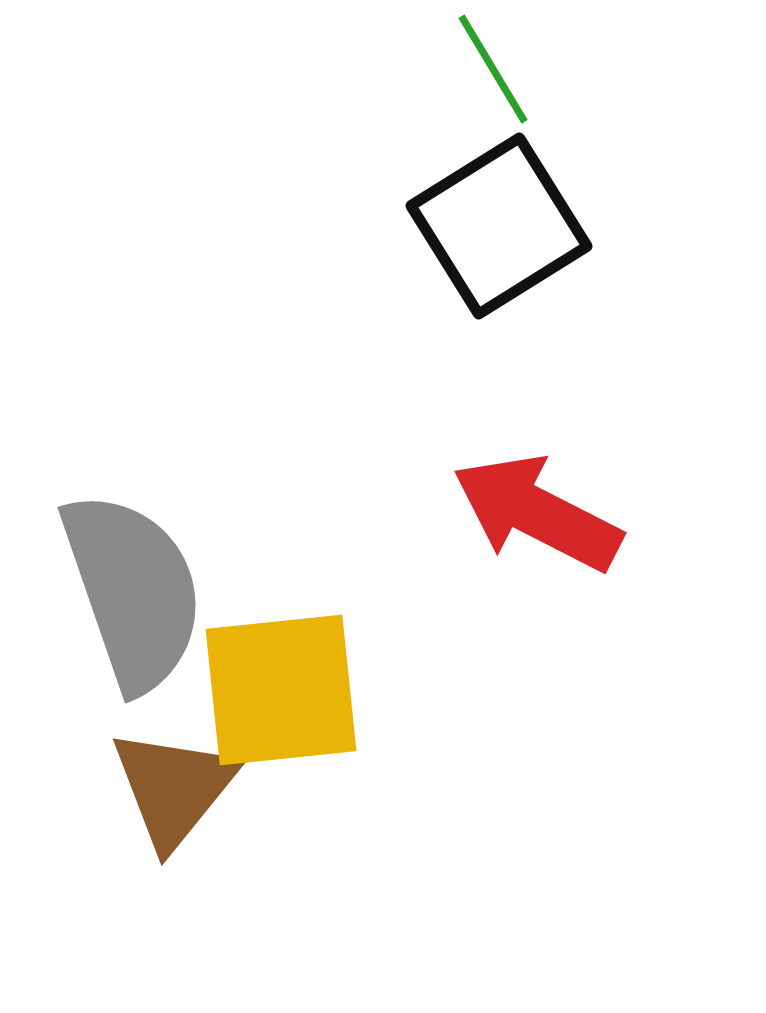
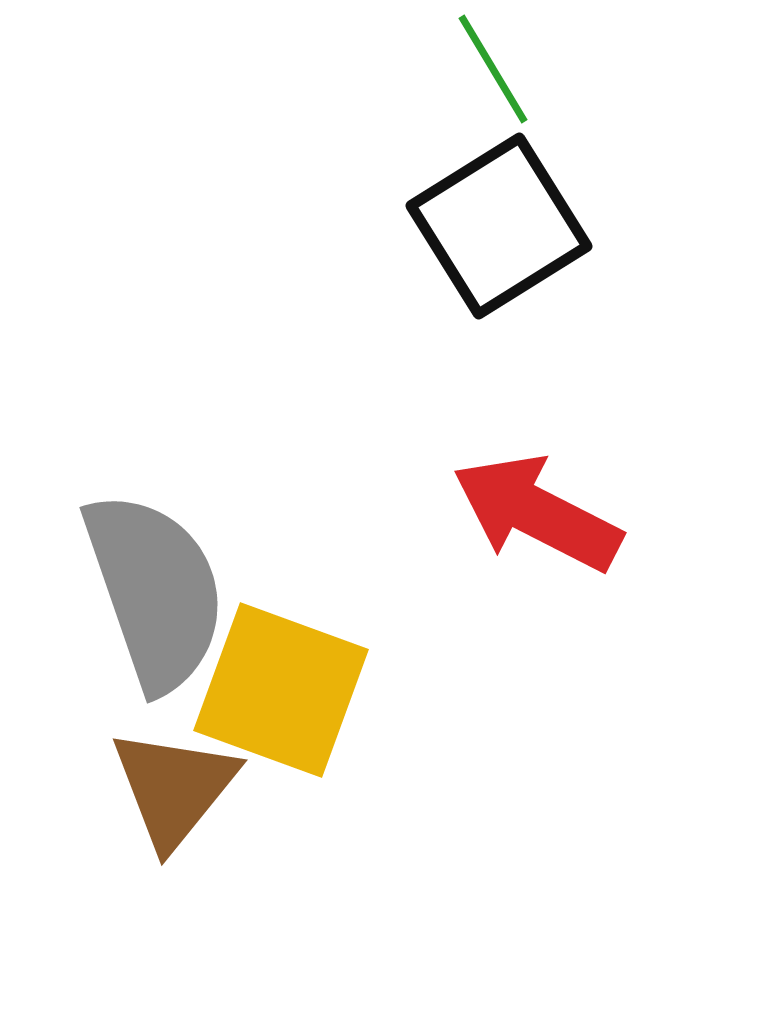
gray semicircle: moved 22 px right
yellow square: rotated 26 degrees clockwise
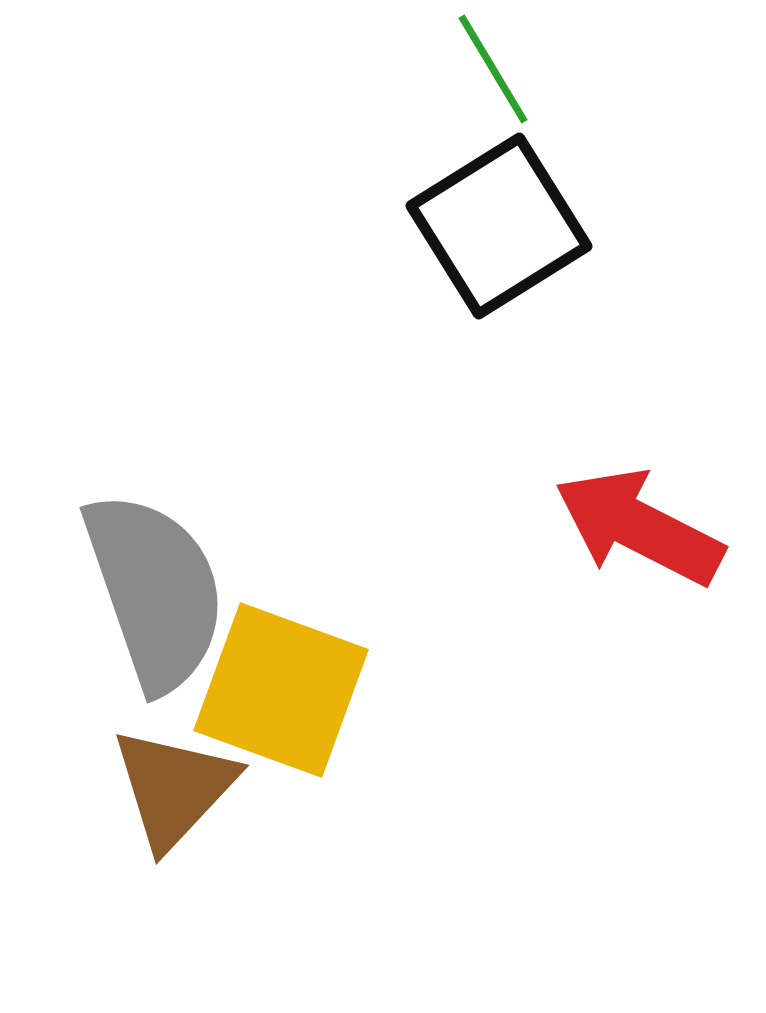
red arrow: moved 102 px right, 14 px down
brown triangle: rotated 4 degrees clockwise
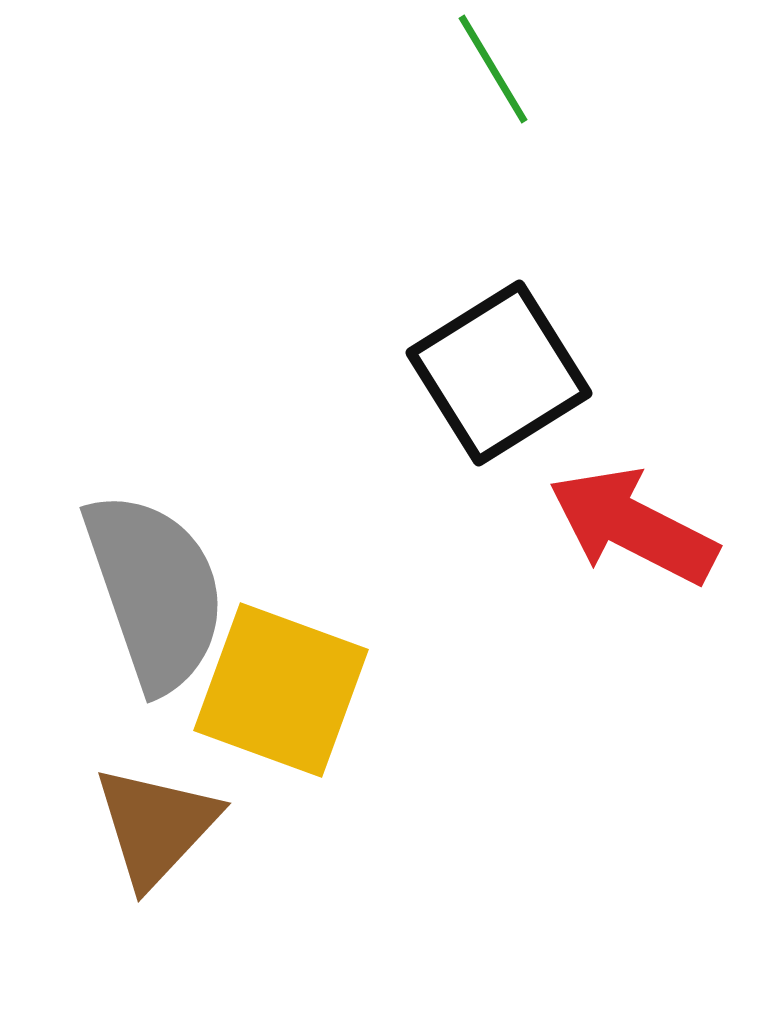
black square: moved 147 px down
red arrow: moved 6 px left, 1 px up
brown triangle: moved 18 px left, 38 px down
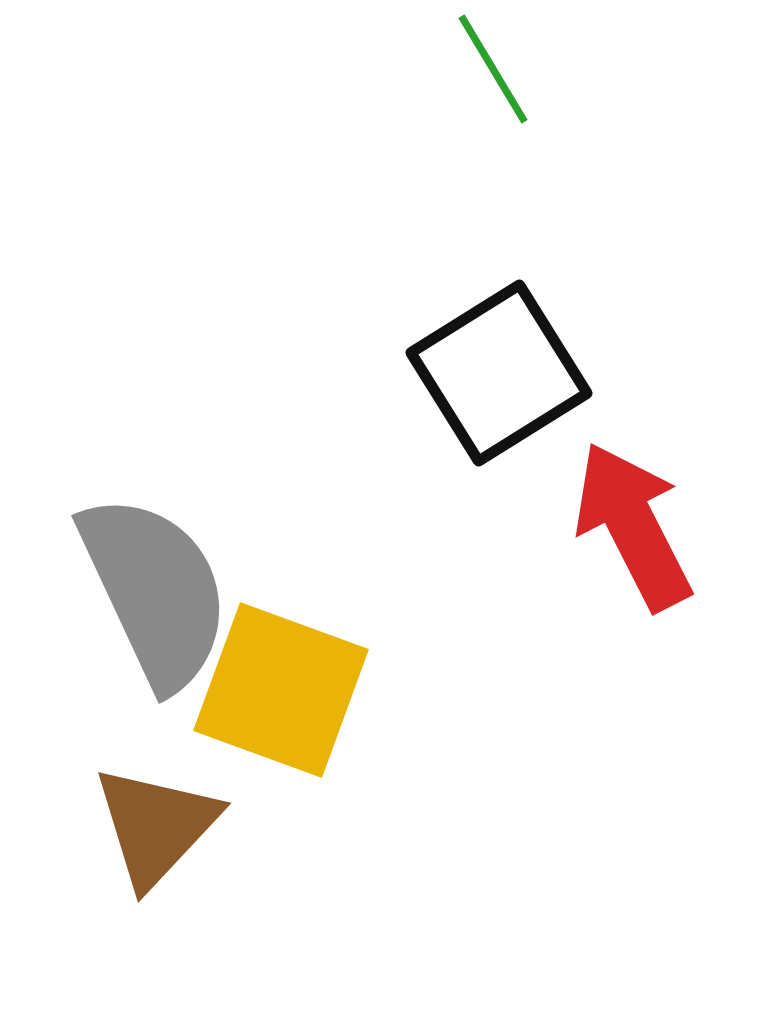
red arrow: rotated 36 degrees clockwise
gray semicircle: rotated 6 degrees counterclockwise
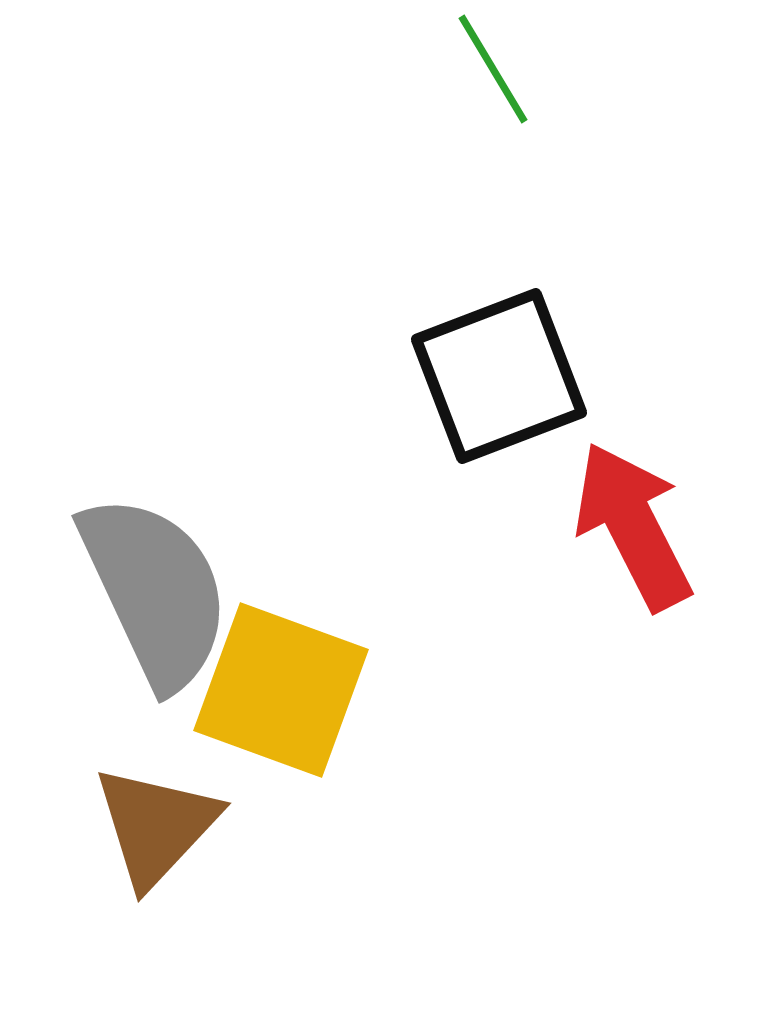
black square: moved 3 px down; rotated 11 degrees clockwise
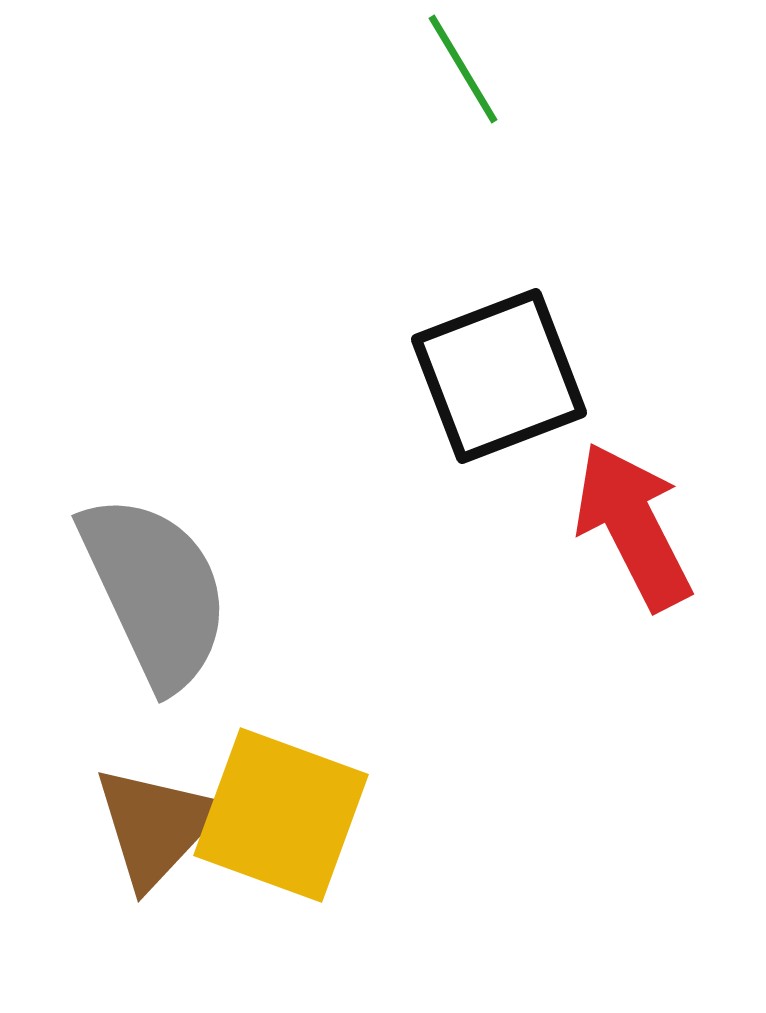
green line: moved 30 px left
yellow square: moved 125 px down
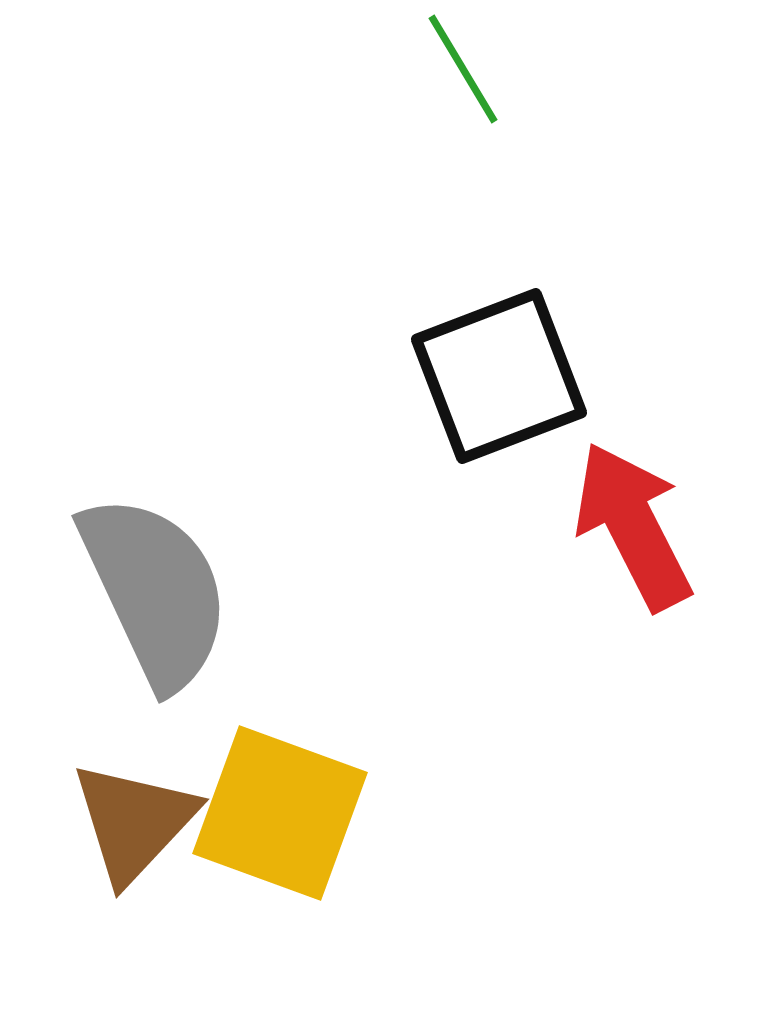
yellow square: moved 1 px left, 2 px up
brown triangle: moved 22 px left, 4 px up
